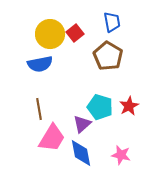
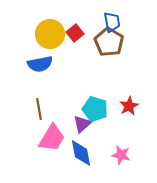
brown pentagon: moved 1 px right, 14 px up
cyan pentagon: moved 5 px left, 2 px down
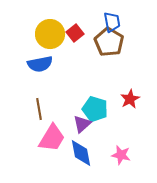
red star: moved 1 px right, 7 px up
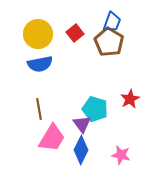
blue trapezoid: rotated 30 degrees clockwise
yellow circle: moved 12 px left
purple triangle: rotated 24 degrees counterclockwise
blue diamond: moved 3 px up; rotated 36 degrees clockwise
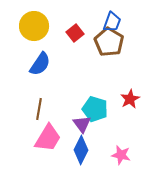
yellow circle: moved 4 px left, 8 px up
blue semicircle: rotated 45 degrees counterclockwise
brown line: rotated 20 degrees clockwise
pink trapezoid: moved 4 px left
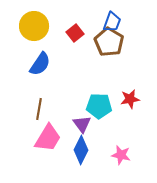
red star: rotated 18 degrees clockwise
cyan pentagon: moved 4 px right, 3 px up; rotated 15 degrees counterclockwise
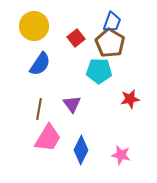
red square: moved 1 px right, 5 px down
brown pentagon: moved 1 px right, 1 px down
cyan pentagon: moved 35 px up
purple triangle: moved 10 px left, 20 px up
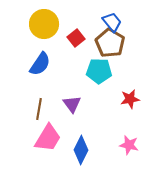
blue trapezoid: rotated 60 degrees counterclockwise
yellow circle: moved 10 px right, 2 px up
pink star: moved 8 px right, 10 px up
